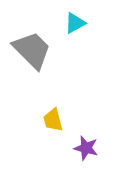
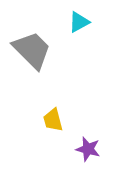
cyan triangle: moved 4 px right, 1 px up
purple star: moved 2 px right, 1 px down
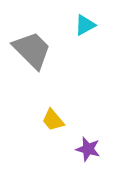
cyan triangle: moved 6 px right, 3 px down
yellow trapezoid: rotated 25 degrees counterclockwise
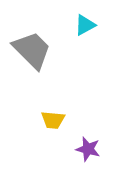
yellow trapezoid: rotated 45 degrees counterclockwise
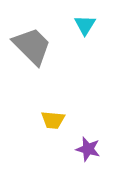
cyan triangle: rotated 30 degrees counterclockwise
gray trapezoid: moved 4 px up
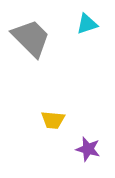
cyan triangle: moved 2 px right, 1 px up; rotated 40 degrees clockwise
gray trapezoid: moved 1 px left, 8 px up
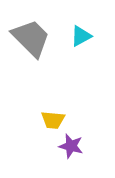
cyan triangle: moved 6 px left, 12 px down; rotated 10 degrees counterclockwise
purple star: moved 17 px left, 3 px up
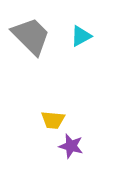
gray trapezoid: moved 2 px up
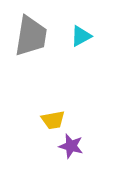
gray trapezoid: rotated 54 degrees clockwise
yellow trapezoid: rotated 15 degrees counterclockwise
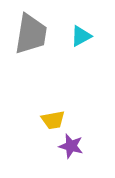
gray trapezoid: moved 2 px up
